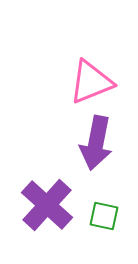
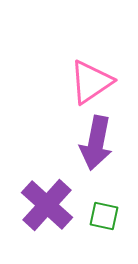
pink triangle: rotated 12 degrees counterclockwise
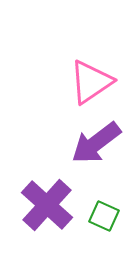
purple arrow: rotated 42 degrees clockwise
green square: rotated 12 degrees clockwise
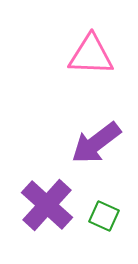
pink triangle: moved 27 px up; rotated 36 degrees clockwise
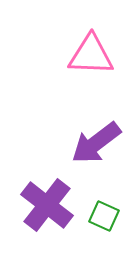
purple cross: rotated 4 degrees counterclockwise
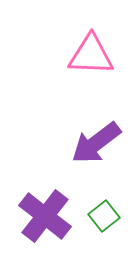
purple cross: moved 2 px left, 11 px down
green square: rotated 28 degrees clockwise
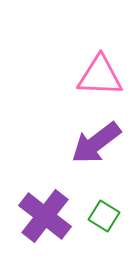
pink triangle: moved 9 px right, 21 px down
green square: rotated 20 degrees counterclockwise
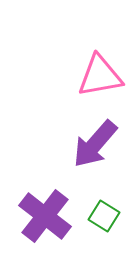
pink triangle: rotated 12 degrees counterclockwise
purple arrow: moved 1 px left, 1 px down; rotated 12 degrees counterclockwise
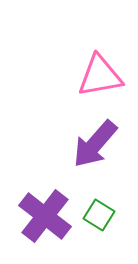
green square: moved 5 px left, 1 px up
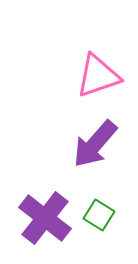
pink triangle: moved 2 px left; rotated 9 degrees counterclockwise
purple cross: moved 2 px down
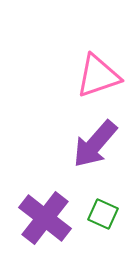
green square: moved 4 px right, 1 px up; rotated 8 degrees counterclockwise
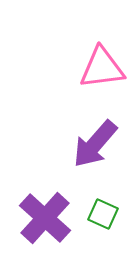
pink triangle: moved 4 px right, 8 px up; rotated 12 degrees clockwise
purple cross: rotated 4 degrees clockwise
